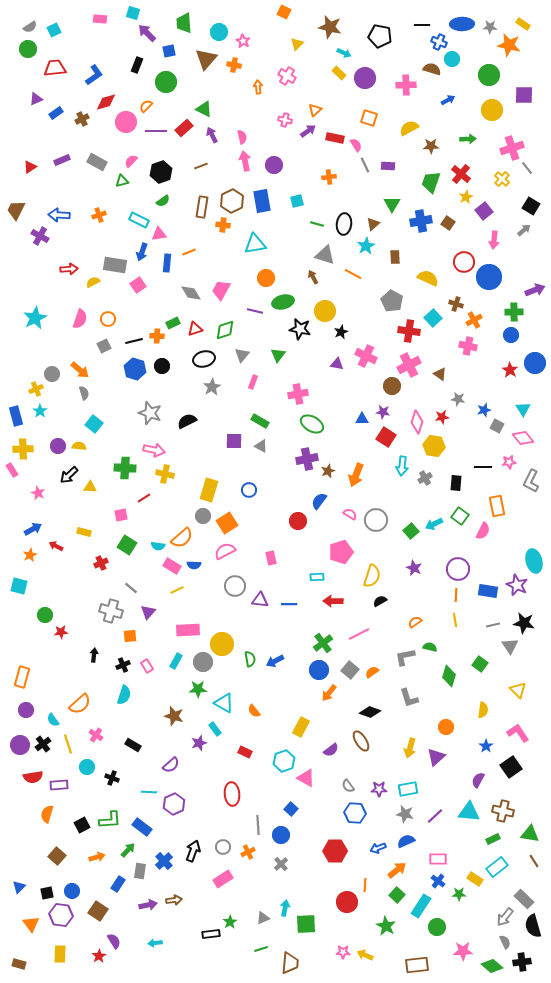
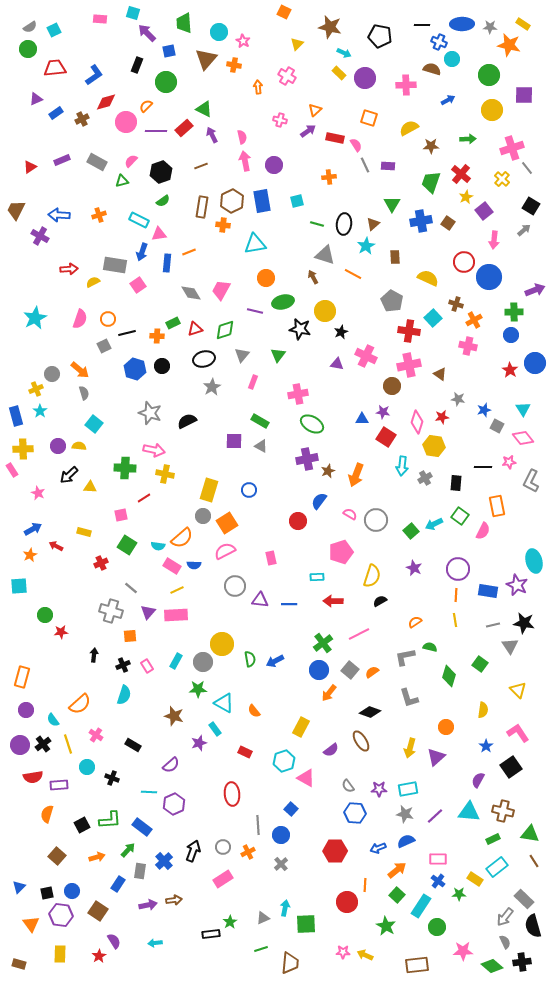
pink cross at (285, 120): moved 5 px left
black line at (134, 341): moved 7 px left, 8 px up
pink cross at (409, 365): rotated 15 degrees clockwise
cyan square at (19, 586): rotated 18 degrees counterclockwise
pink rectangle at (188, 630): moved 12 px left, 15 px up
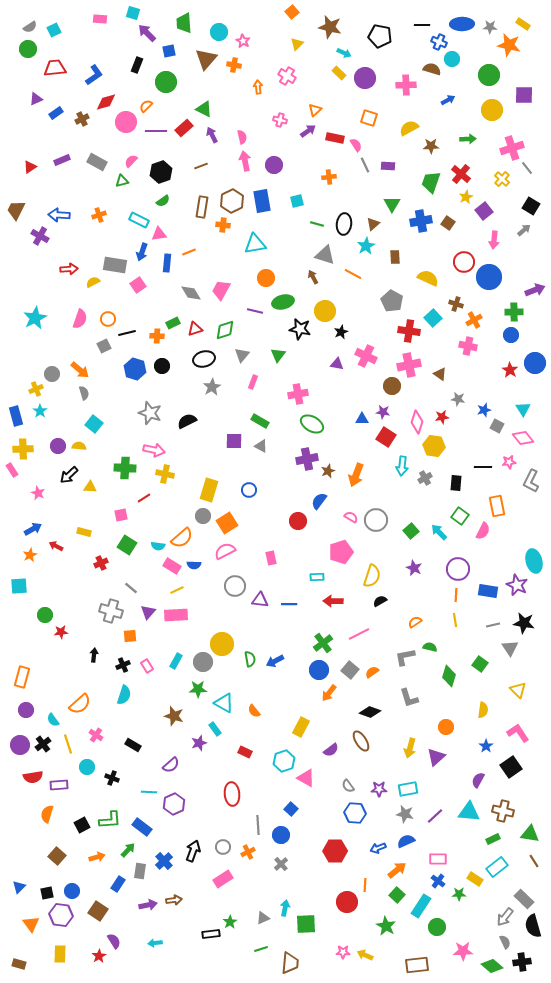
orange square at (284, 12): moved 8 px right; rotated 24 degrees clockwise
pink semicircle at (350, 514): moved 1 px right, 3 px down
cyan arrow at (434, 524): moved 5 px right, 8 px down; rotated 72 degrees clockwise
gray triangle at (510, 646): moved 2 px down
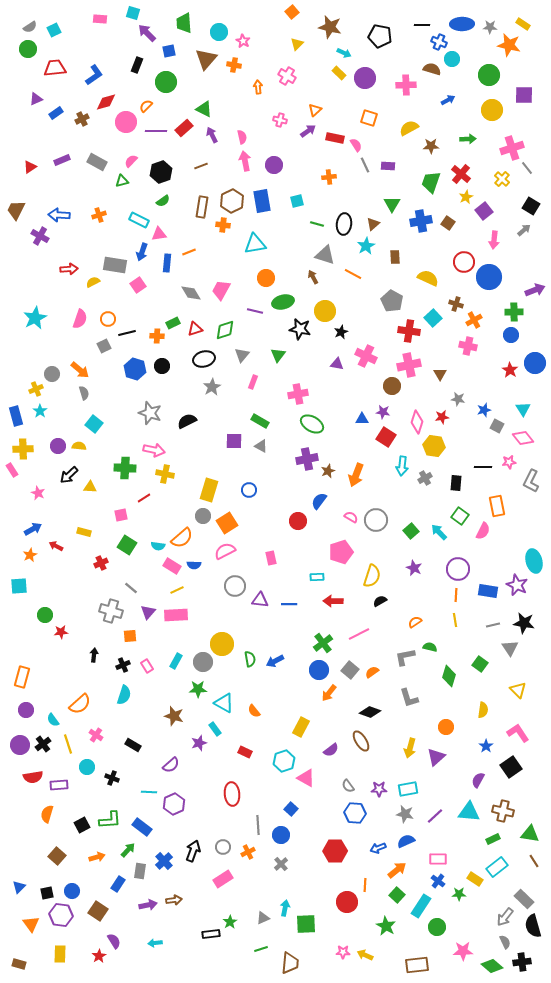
brown triangle at (440, 374): rotated 24 degrees clockwise
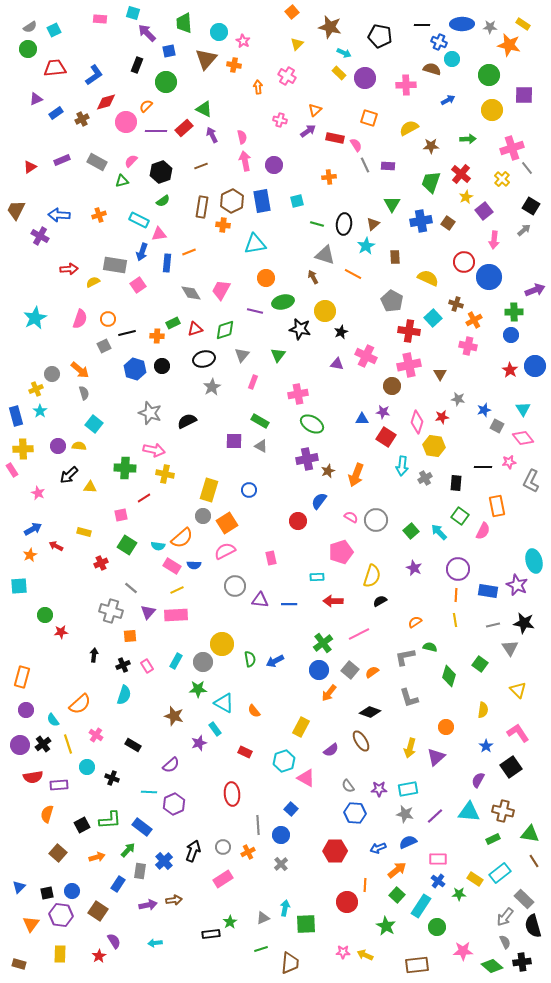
blue circle at (535, 363): moved 3 px down
blue semicircle at (406, 841): moved 2 px right, 1 px down
brown square at (57, 856): moved 1 px right, 3 px up
cyan rectangle at (497, 867): moved 3 px right, 6 px down
orange triangle at (31, 924): rotated 12 degrees clockwise
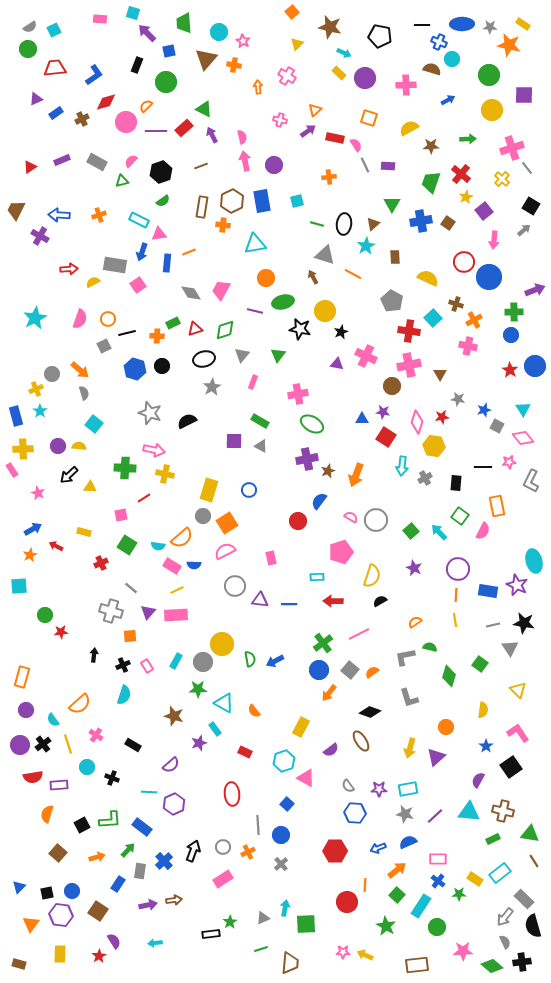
blue square at (291, 809): moved 4 px left, 5 px up
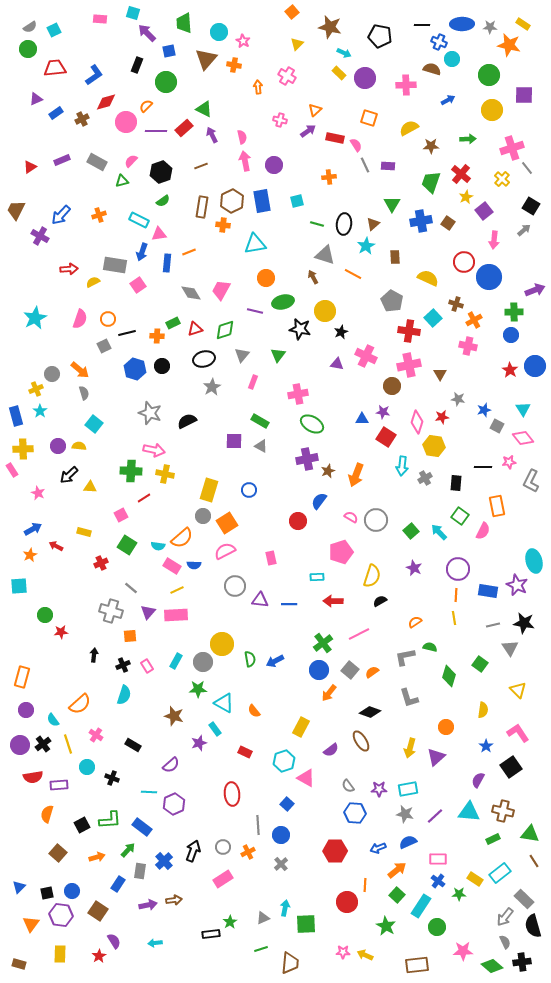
blue arrow at (59, 215): moved 2 px right; rotated 50 degrees counterclockwise
green cross at (125, 468): moved 6 px right, 3 px down
pink square at (121, 515): rotated 16 degrees counterclockwise
yellow line at (455, 620): moved 1 px left, 2 px up
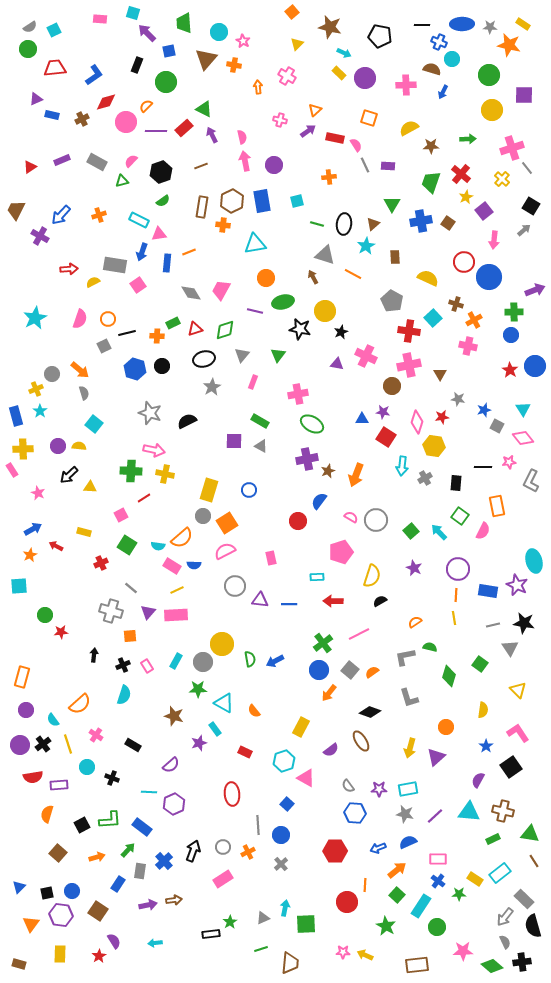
blue arrow at (448, 100): moved 5 px left, 8 px up; rotated 144 degrees clockwise
blue rectangle at (56, 113): moved 4 px left, 2 px down; rotated 48 degrees clockwise
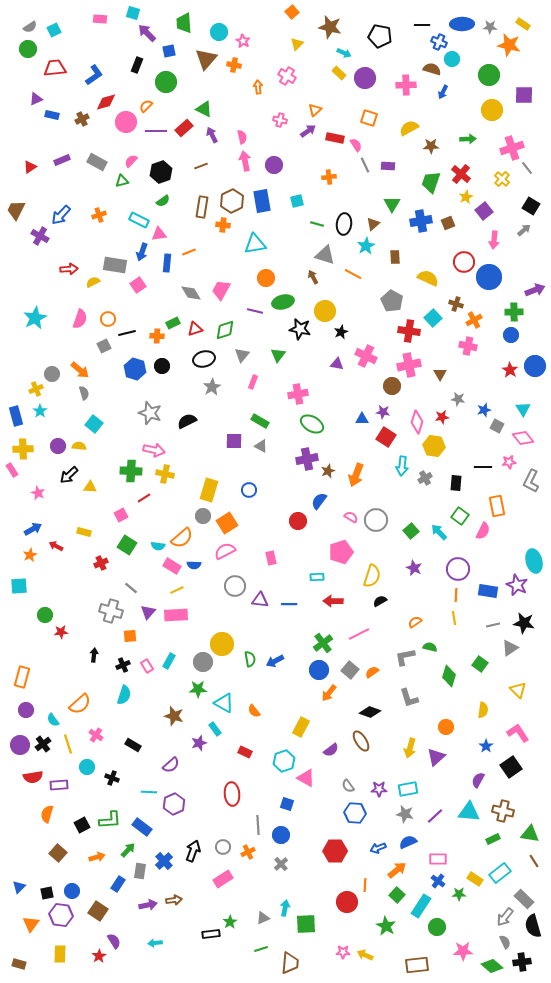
brown square at (448, 223): rotated 32 degrees clockwise
gray triangle at (510, 648): rotated 30 degrees clockwise
cyan rectangle at (176, 661): moved 7 px left
blue square at (287, 804): rotated 24 degrees counterclockwise
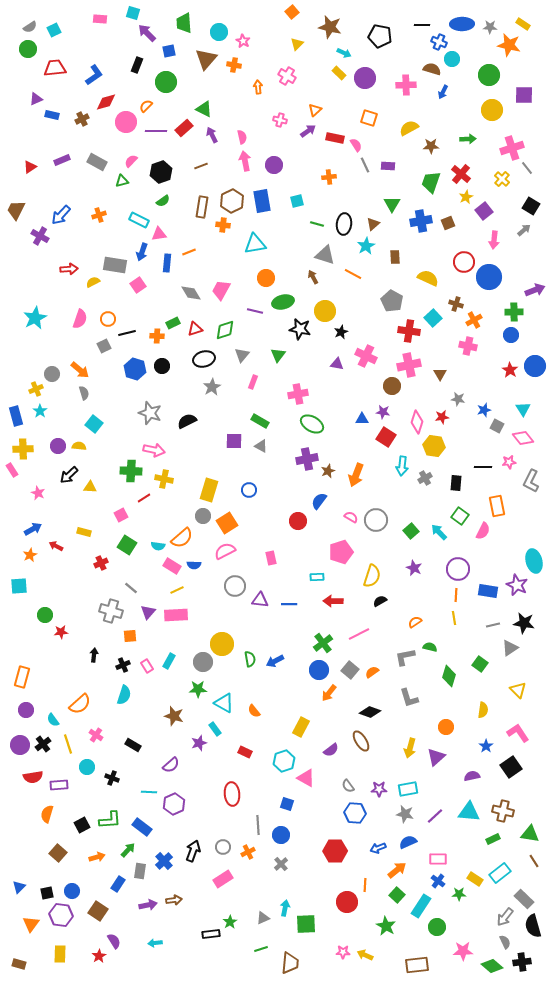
yellow cross at (165, 474): moved 1 px left, 5 px down
purple semicircle at (478, 780): moved 6 px left, 4 px up; rotated 49 degrees clockwise
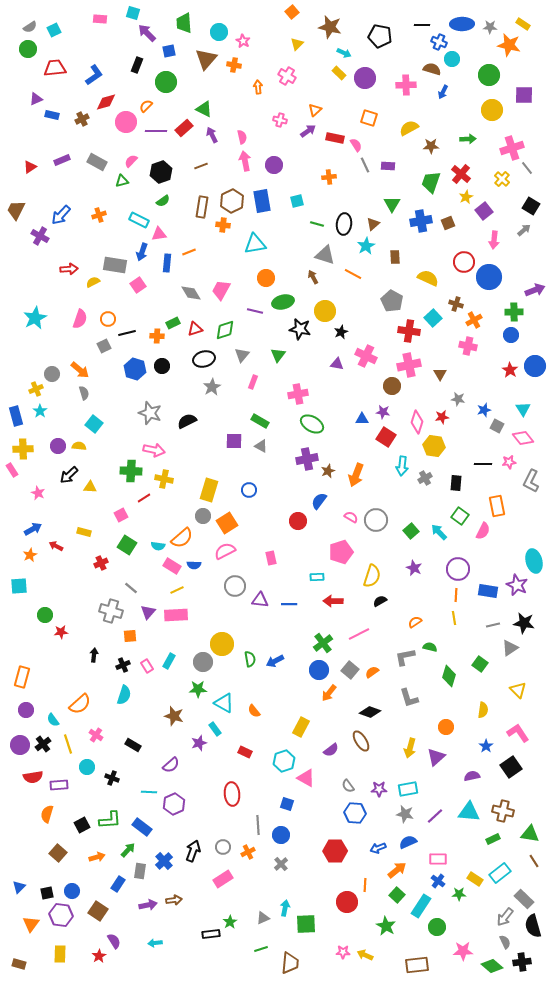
black line at (483, 467): moved 3 px up
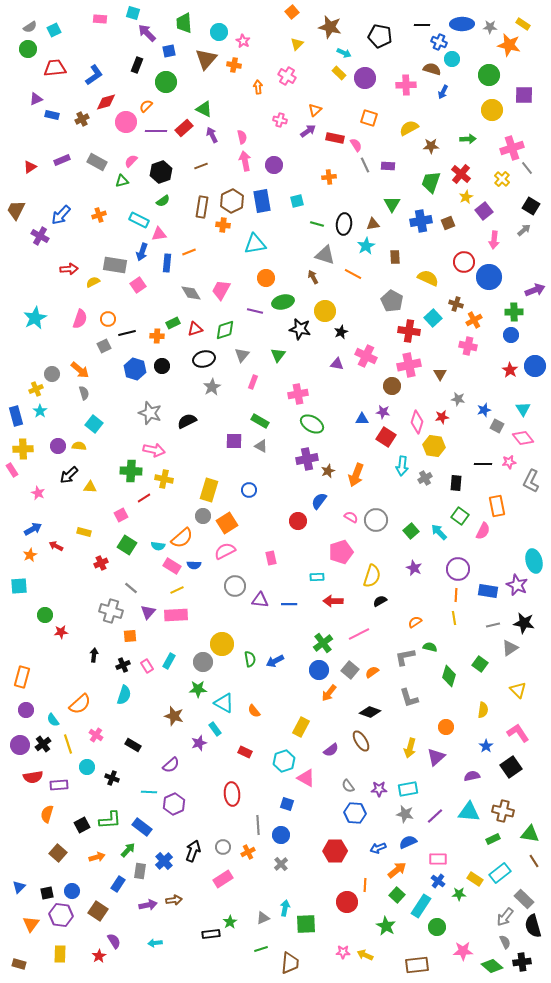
brown triangle at (373, 224): rotated 32 degrees clockwise
